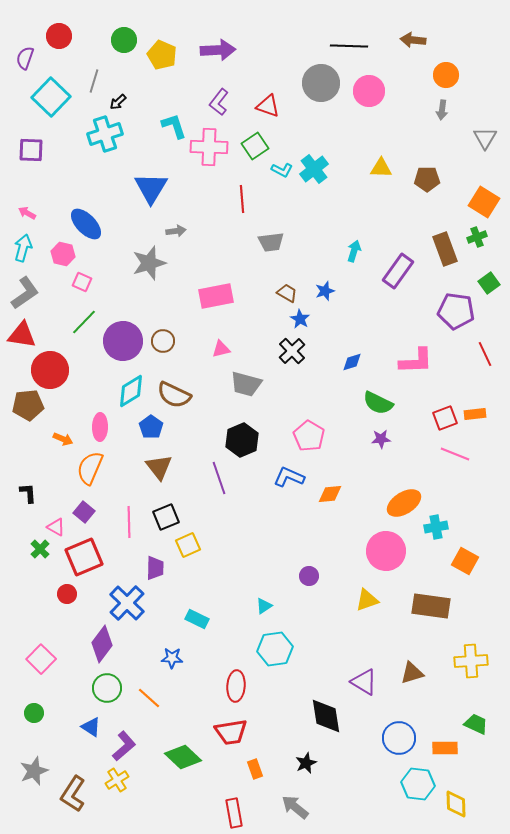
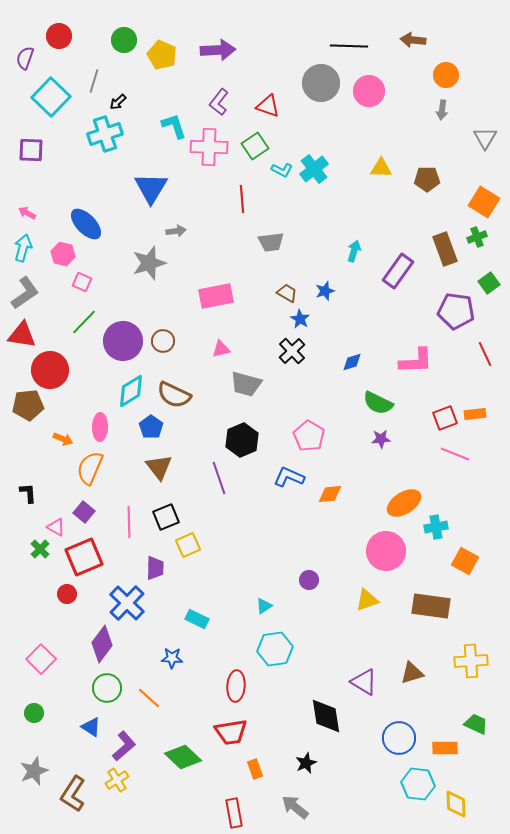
purple circle at (309, 576): moved 4 px down
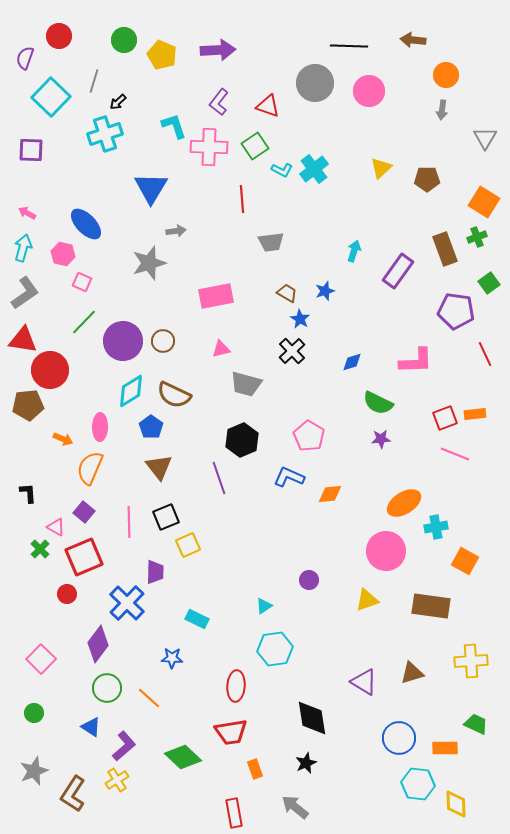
gray circle at (321, 83): moved 6 px left
yellow triangle at (381, 168): rotated 45 degrees counterclockwise
red triangle at (22, 335): moved 1 px right, 5 px down
purple trapezoid at (155, 568): moved 4 px down
purple diamond at (102, 644): moved 4 px left
black diamond at (326, 716): moved 14 px left, 2 px down
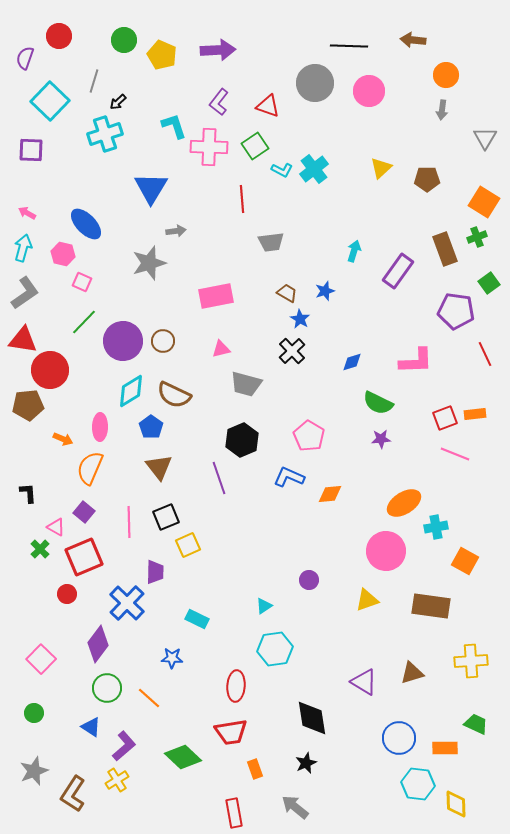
cyan square at (51, 97): moved 1 px left, 4 px down
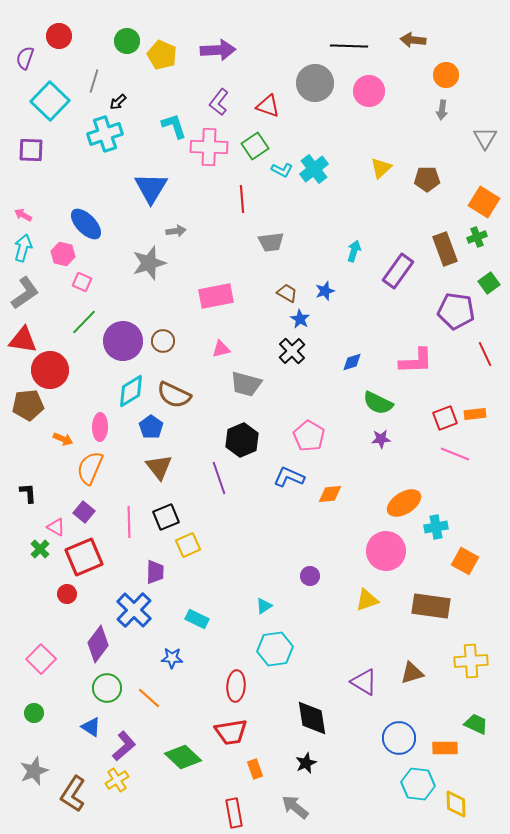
green circle at (124, 40): moved 3 px right, 1 px down
pink arrow at (27, 213): moved 4 px left, 2 px down
purple circle at (309, 580): moved 1 px right, 4 px up
blue cross at (127, 603): moved 7 px right, 7 px down
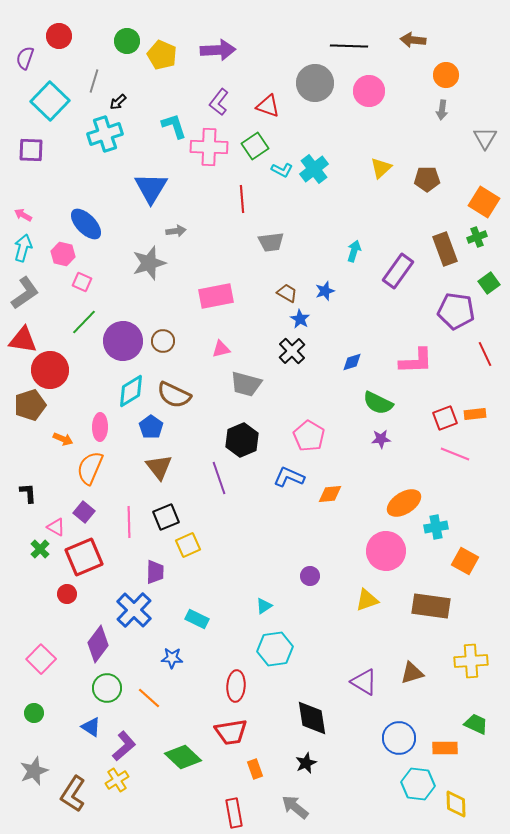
brown pentagon at (28, 405): moved 2 px right; rotated 12 degrees counterclockwise
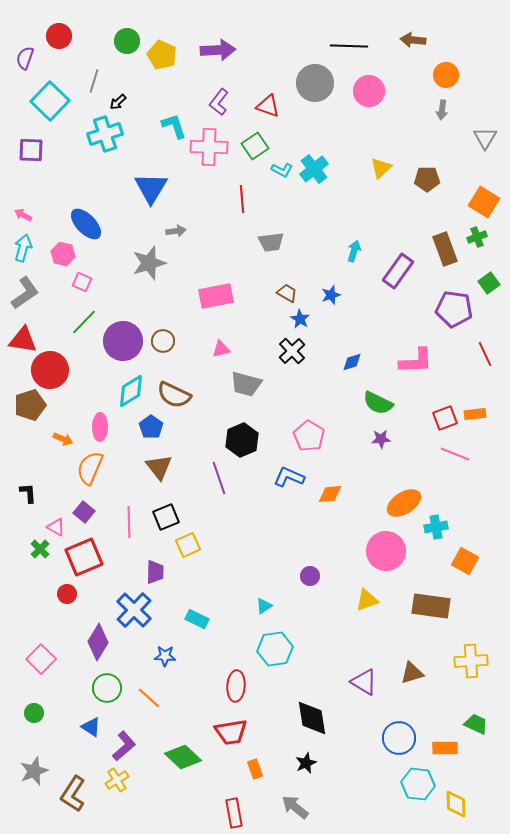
blue star at (325, 291): moved 6 px right, 4 px down
purple pentagon at (456, 311): moved 2 px left, 2 px up
purple diamond at (98, 644): moved 2 px up; rotated 6 degrees counterclockwise
blue star at (172, 658): moved 7 px left, 2 px up
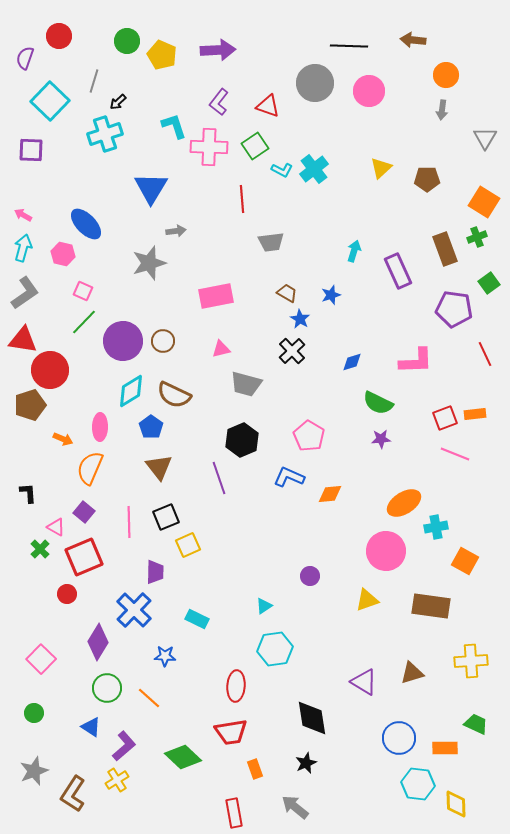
purple rectangle at (398, 271): rotated 60 degrees counterclockwise
pink square at (82, 282): moved 1 px right, 9 px down
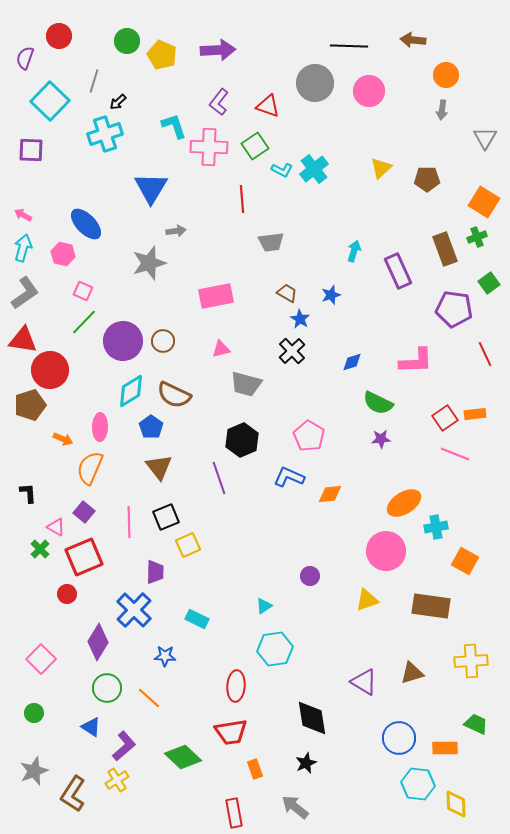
red square at (445, 418): rotated 15 degrees counterclockwise
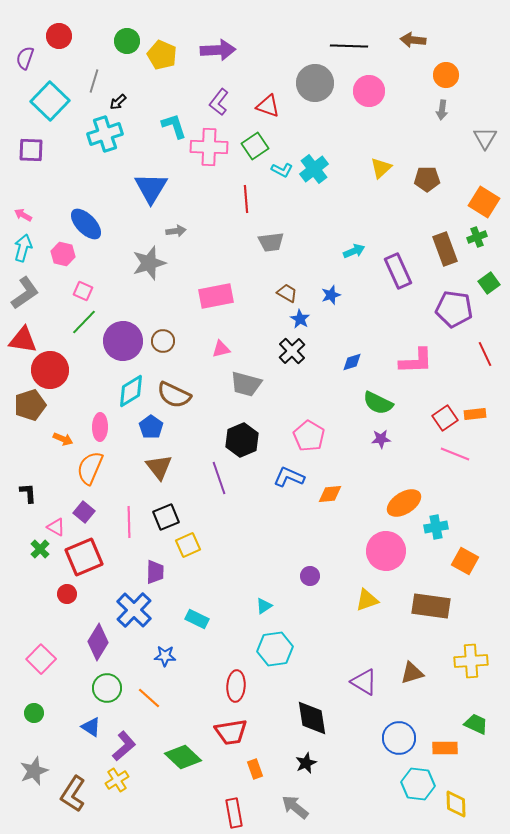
red line at (242, 199): moved 4 px right
cyan arrow at (354, 251): rotated 50 degrees clockwise
